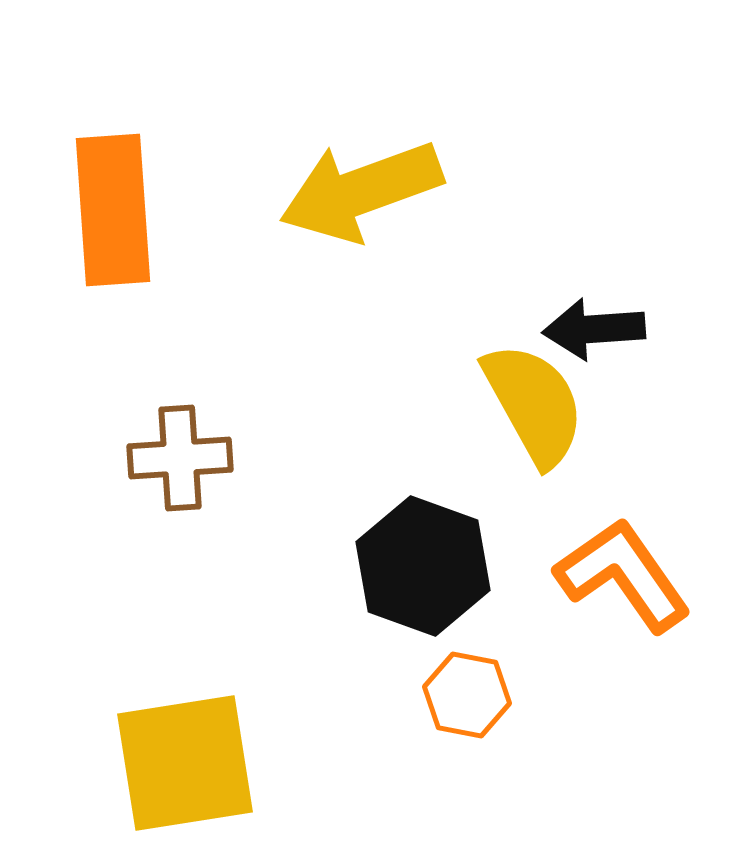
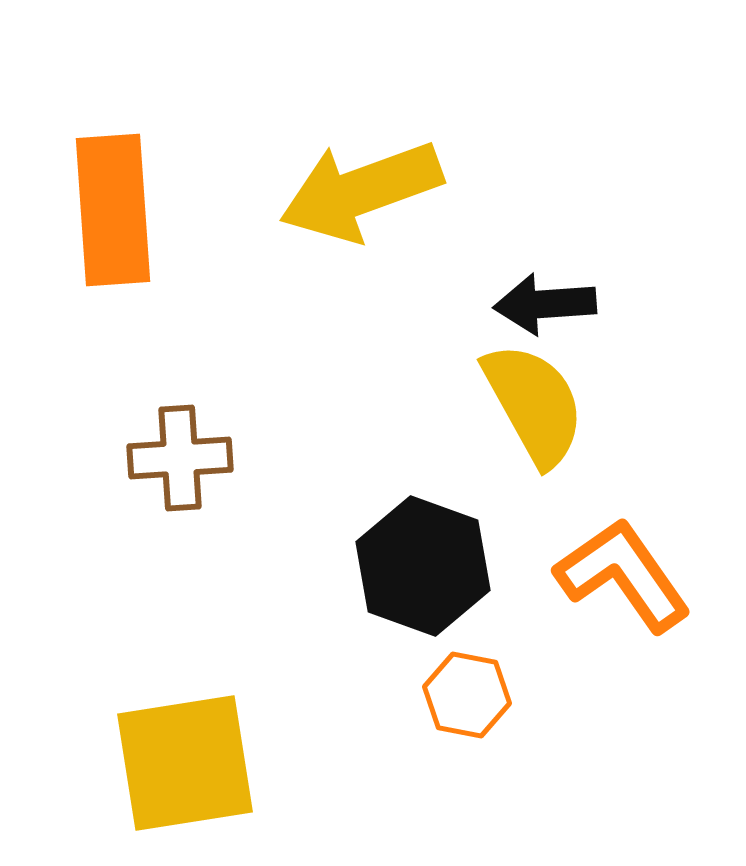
black arrow: moved 49 px left, 25 px up
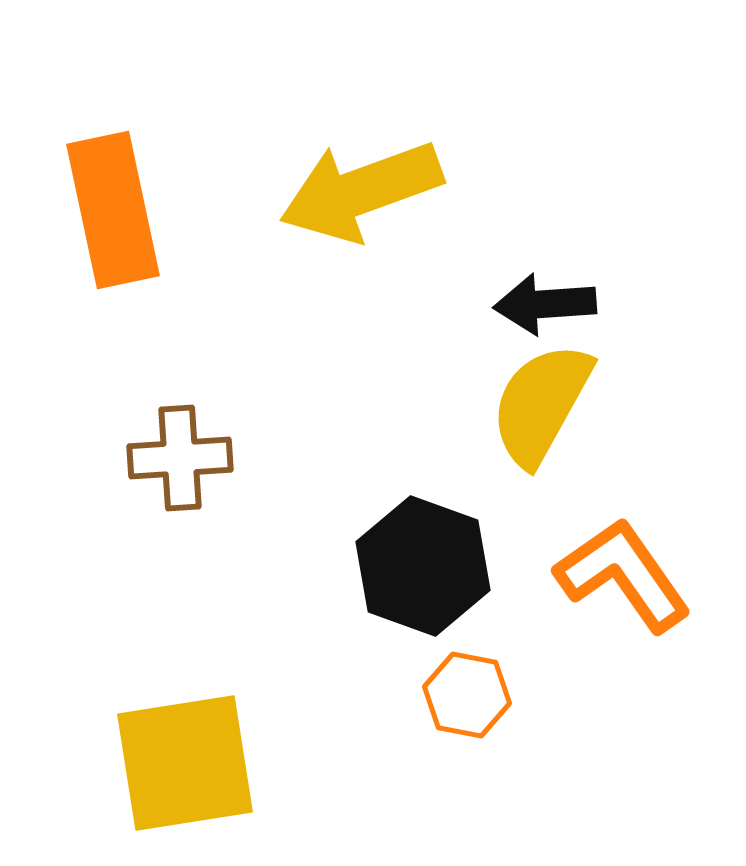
orange rectangle: rotated 8 degrees counterclockwise
yellow semicircle: moved 7 px right; rotated 122 degrees counterclockwise
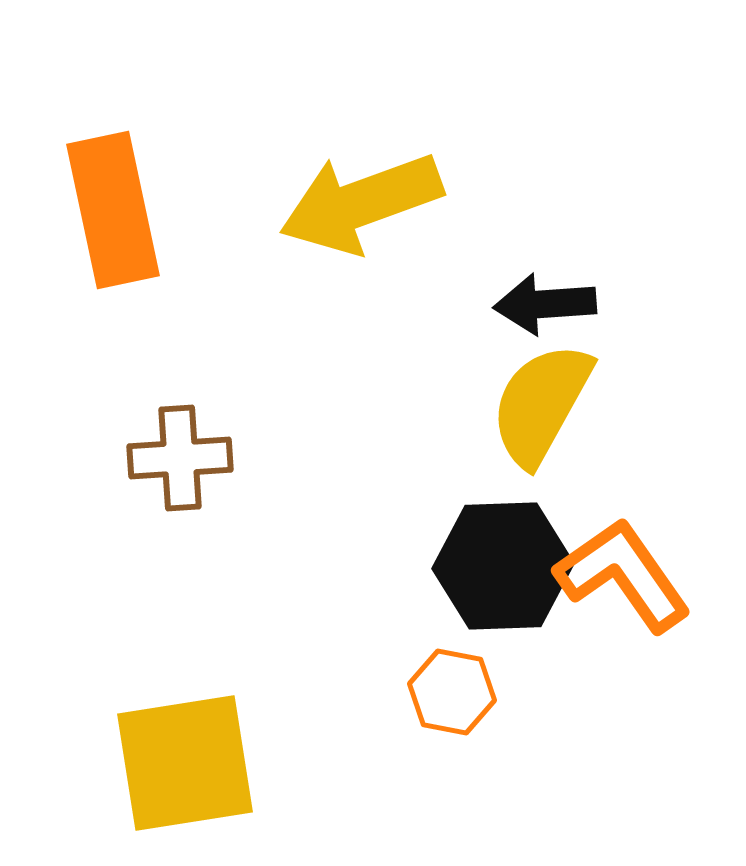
yellow arrow: moved 12 px down
black hexagon: moved 80 px right; rotated 22 degrees counterclockwise
orange hexagon: moved 15 px left, 3 px up
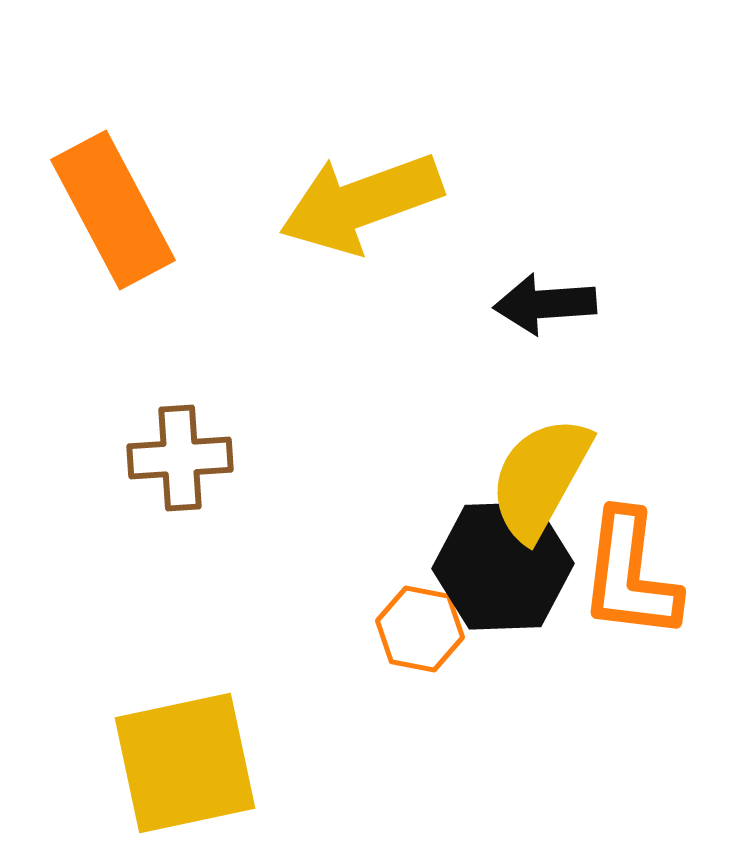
orange rectangle: rotated 16 degrees counterclockwise
yellow semicircle: moved 1 px left, 74 px down
orange L-shape: moved 7 px right; rotated 138 degrees counterclockwise
orange hexagon: moved 32 px left, 63 px up
yellow square: rotated 3 degrees counterclockwise
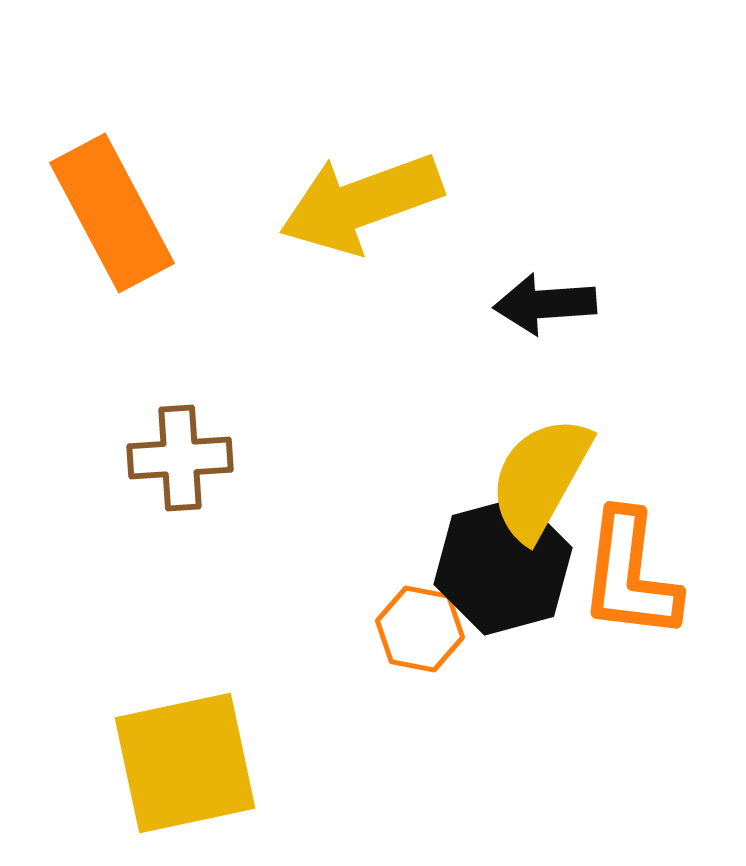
orange rectangle: moved 1 px left, 3 px down
black hexagon: rotated 13 degrees counterclockwise
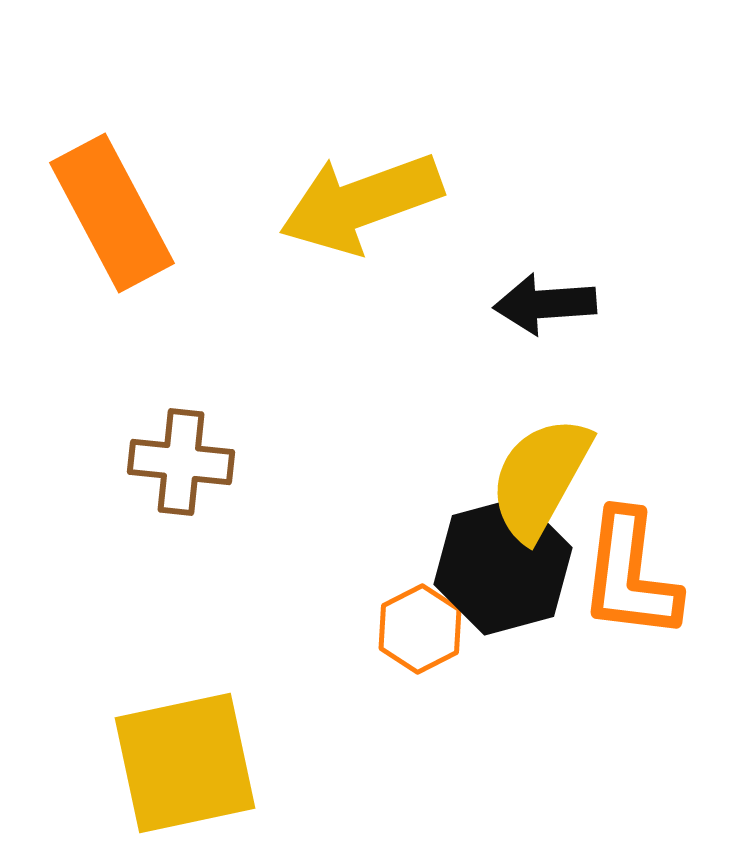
brown cross: moved 1 px right, 4 px down; rotated 10 degrees clockwise
orange hexagon: rotated 22 degrees clockwise
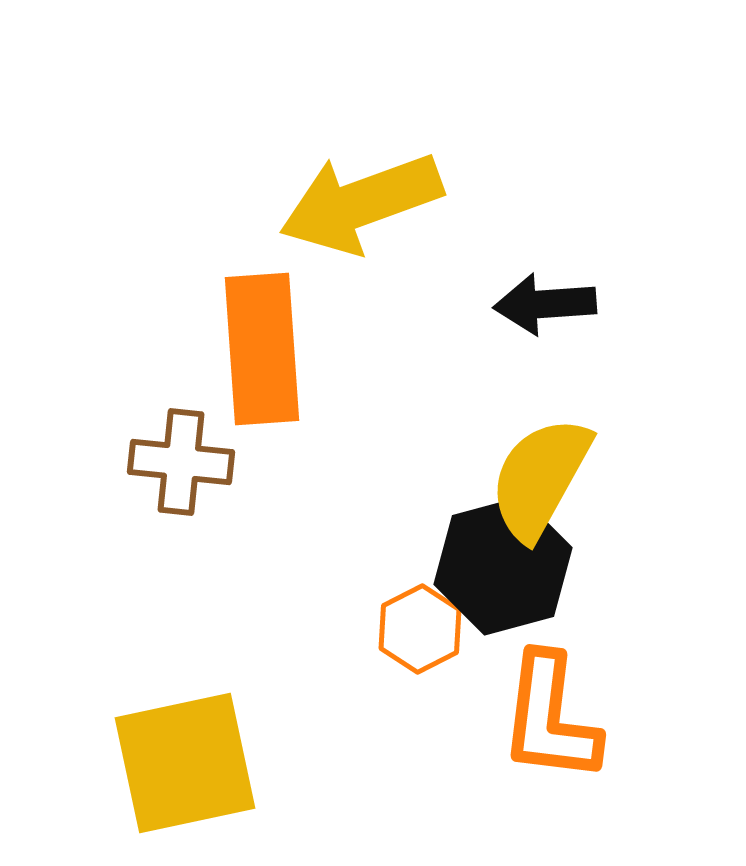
orange rectangle: moved 150 px right, 136 px down; rotated 24 degrees clockwise
orange L-shape: moved 80 px left, 143 px down
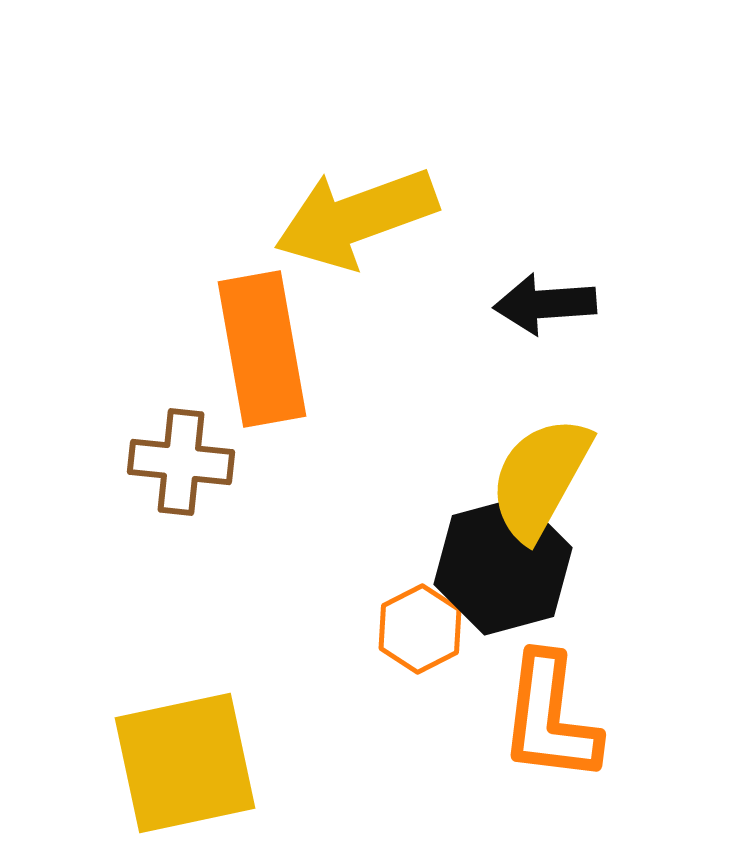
yellow arrow: moved 5 px left, 15 px down
orange rectangle: rotated 6 degrees counterclockwise
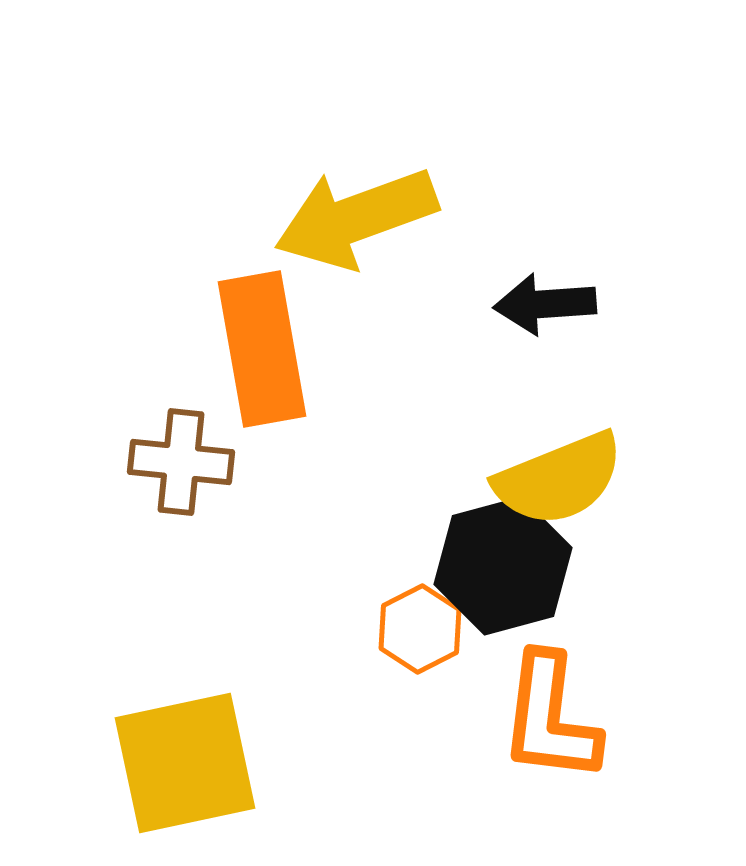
yellow semicircle: moved 19 px right, 1 px down; rotated 141 degrees counterclockwise
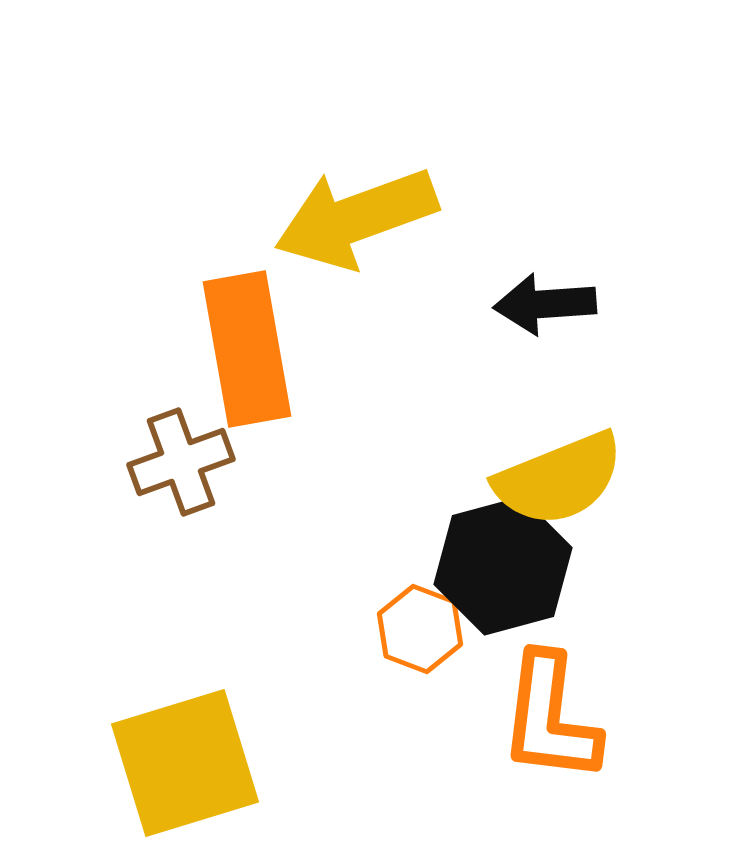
orange rectangle: moved 15 px left
brown cross: rotated 26 degrees counterclockwise
orange hexagon: rotated 12 degrees counterclockwise
yellow square: rotated 5 degrees counterclockwise
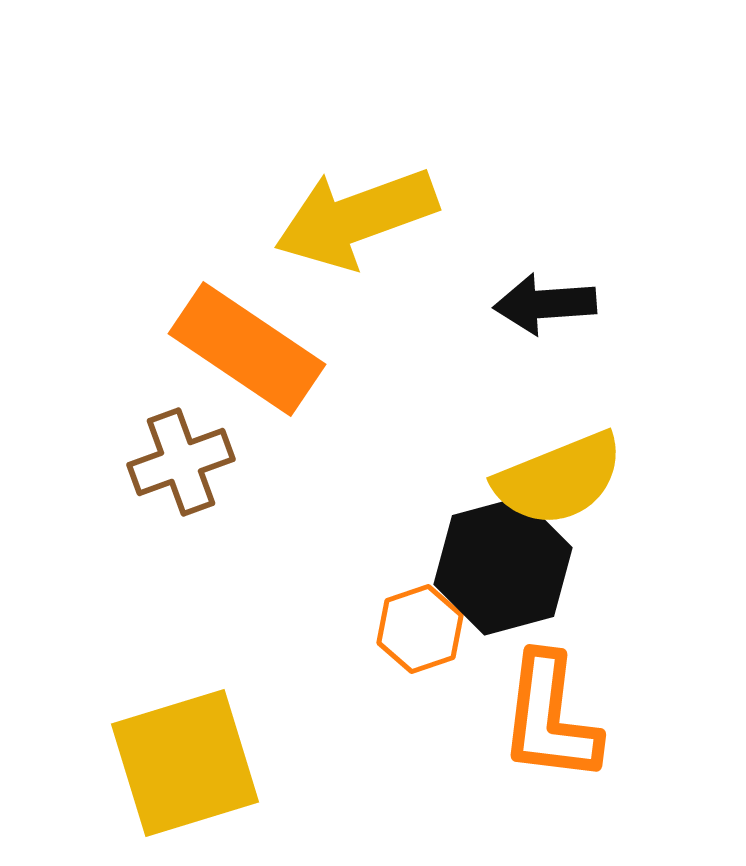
orange rectangle: rotated 46 degrees counterclockwise
orange hexagon: rotated 20 degrees clockwise
